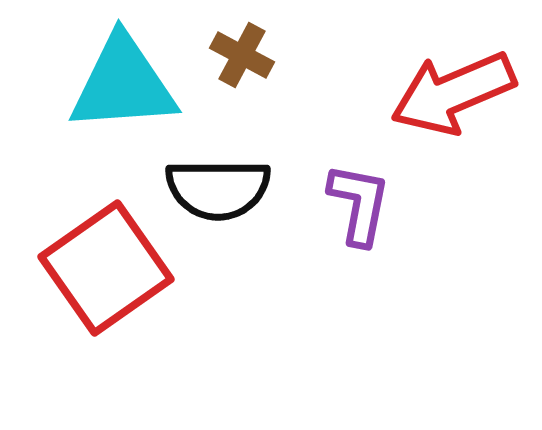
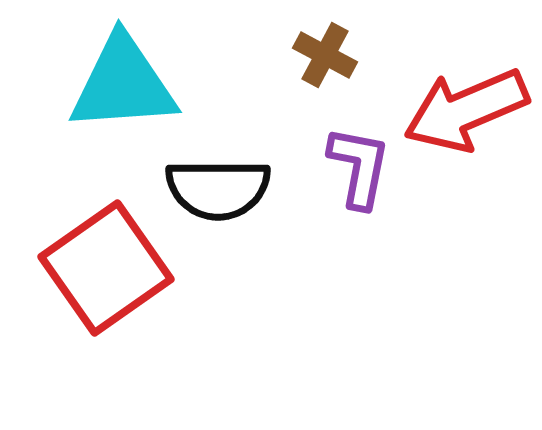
brown cross: moved 83 px right
red arrow: moved 13 px right, 17 px down
purple L-shape: moved 37 px up
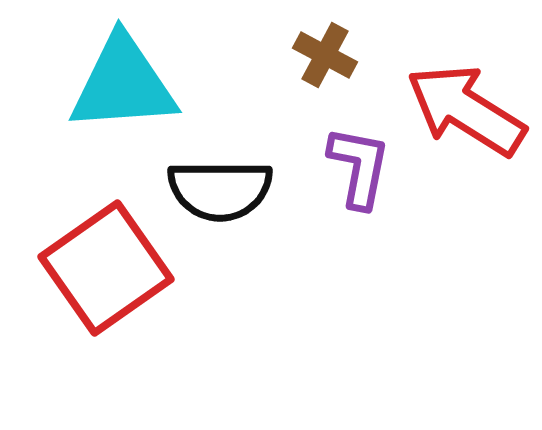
red arrow: rotated 55 degrees clockwise
black semicircle: moved 2 px right, 1 px down
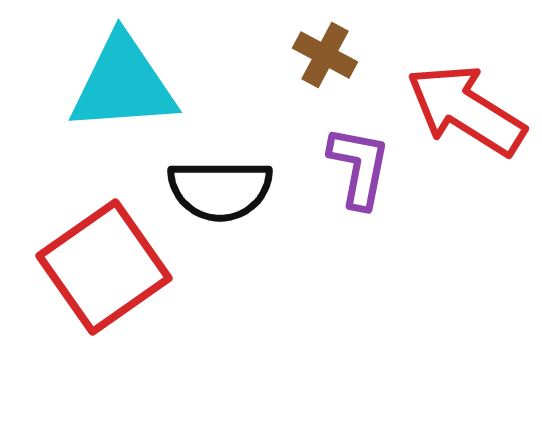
red square: moved 2 px left, 1 px up
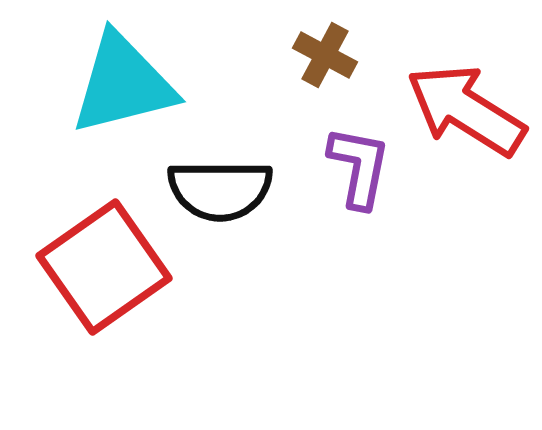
cyan triangle: rotated 10 degrees counterclockwise
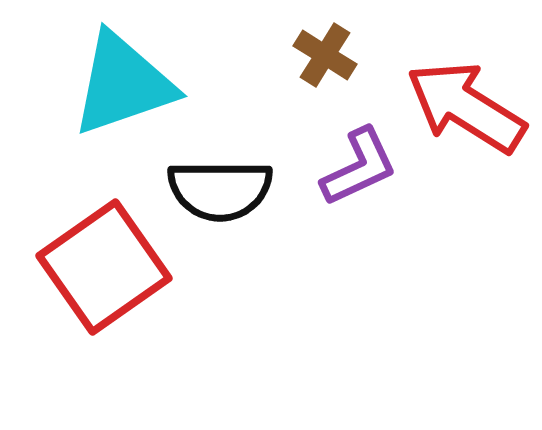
brown cross: rotated 4 degrees clockwise
cyan triangle: rotated 5 degrees counterclockwise
red arrow: moved 3 px up
purple L-shape: rotated 54 degrees clockwise
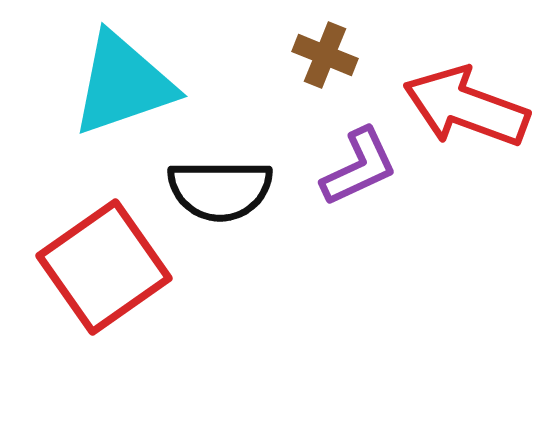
brown cross: rotated 10 degrees counterclockwise
red arrow: rotated 12 degrees counterclockwise
